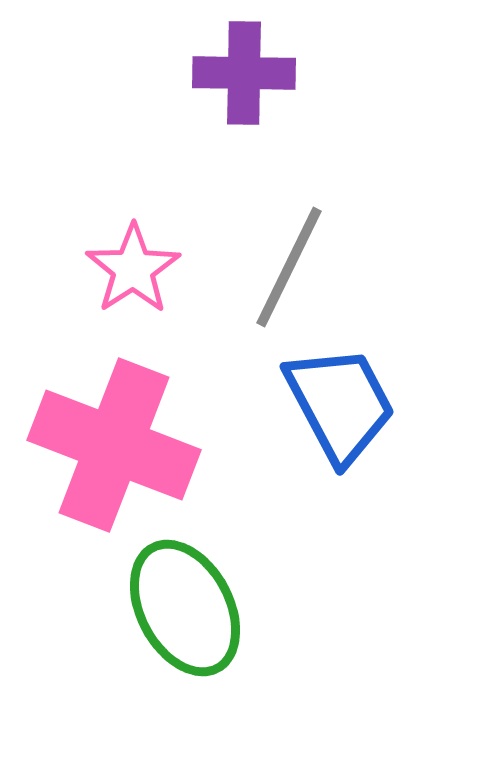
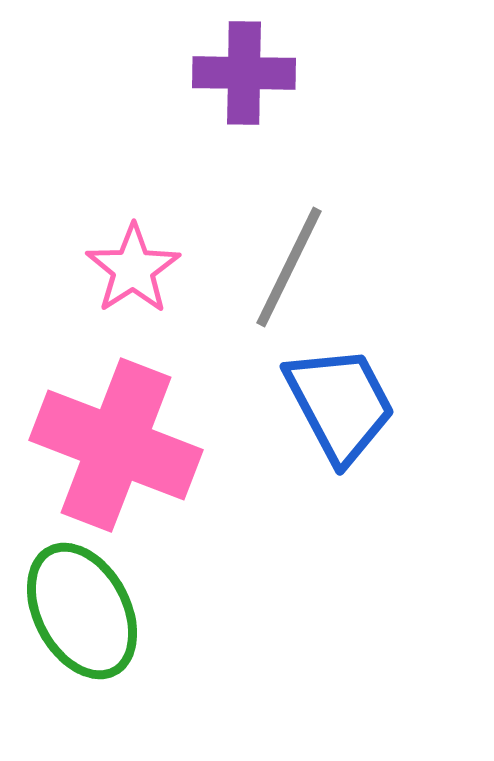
pink cross: moved 2 px right
green ellipse: moved 103 px left, 3 px down
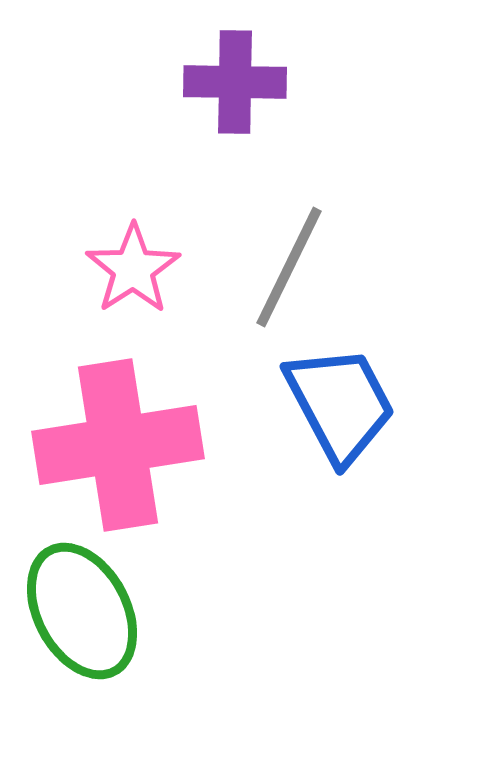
purple cross: moved 9 px left, 9 px down
pink cross: moved 2 px right; rotated 30 degrees counterclockwise
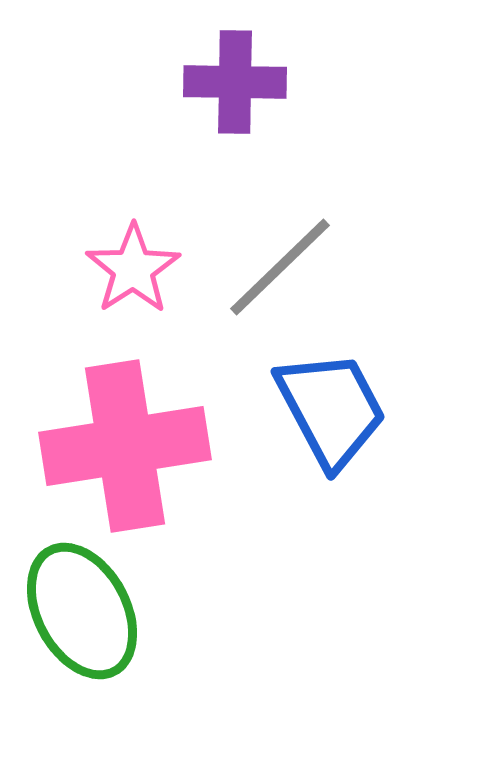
gray line: moved 9 px left; rotated 20 degrees clockwise
blue trapezoid: moved 9 px left, 5 px down
pink cross: moved 7 px right, 1 px down
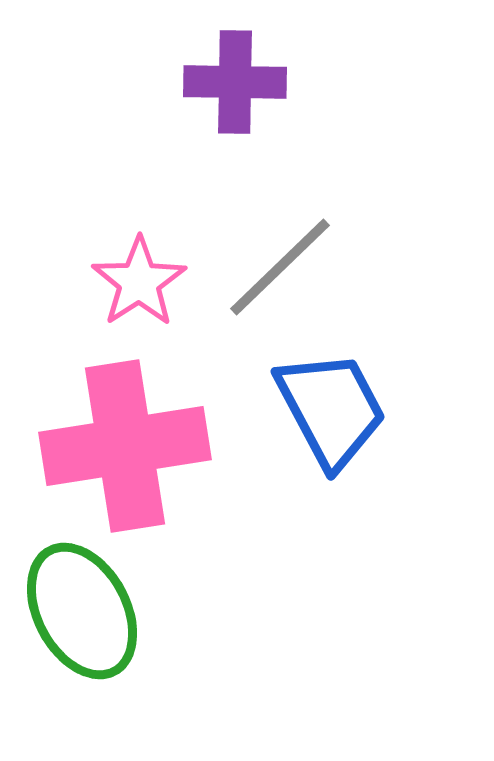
pink star: moved 6 px right, 13 px down
